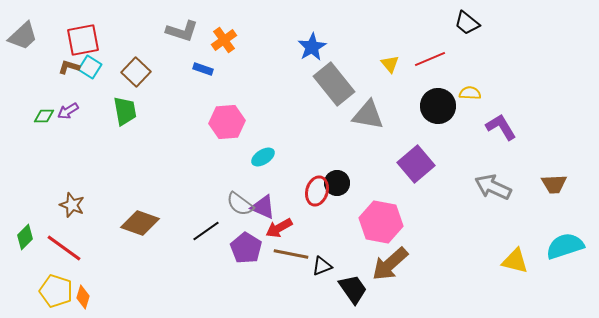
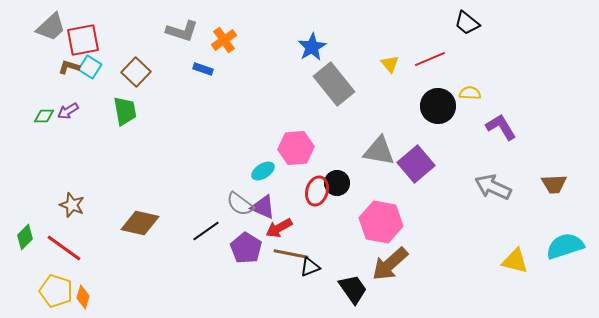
gray trapezoid at (23, 36): moved 28 px right, 9 px up
gray triangle at (368, 115): moved 11 px right, 36 px down
pink hexagon at (227, 122): moved 69 px right, 26 px down
cyan ellipse at (263, 157): moved 14 px down
brown diamond at (140, 223): rotated 6 degrees counterclockwise
black triangle at (322, 266): moved 12 px left, 1 px down
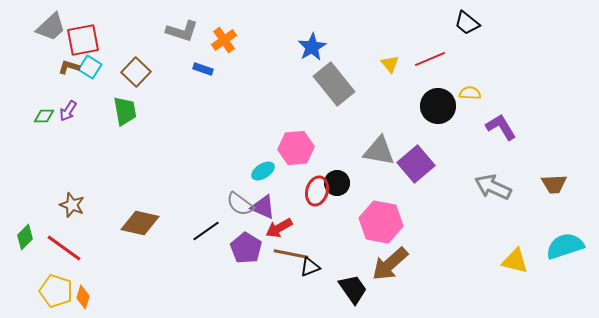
purple arrow at (68, 111): rotated 25 degrees counterclockwise
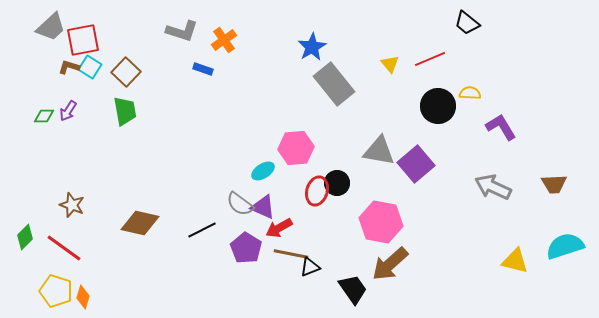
brown square at (136, 72): moved 10 px left
black line at (206, 231): moved 4 px left, 1 px up; rotated 8 degrees clockwise
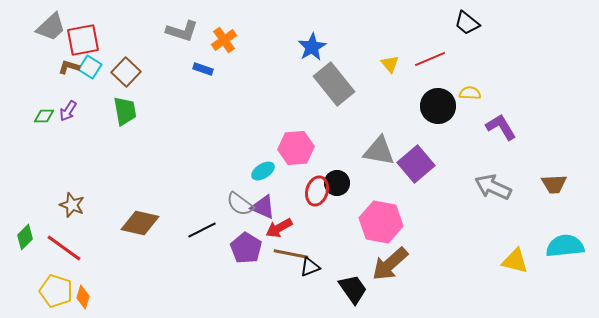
cyan semicircle at (565, 246): rotated 12 degrees clockwise
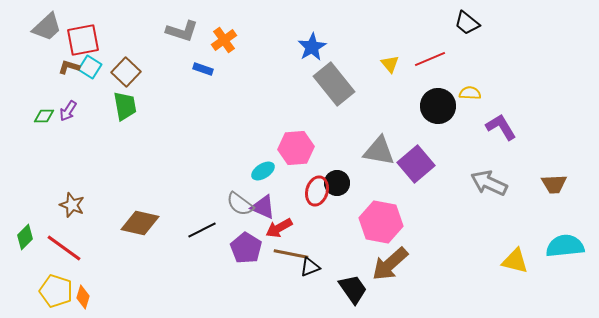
gray trapezoid at (51, 27): moved 4 px left
green trapezoid at (125, 111): moved 5 px up
gray arrow at (493, 187): moved 4 px left, 4 px up
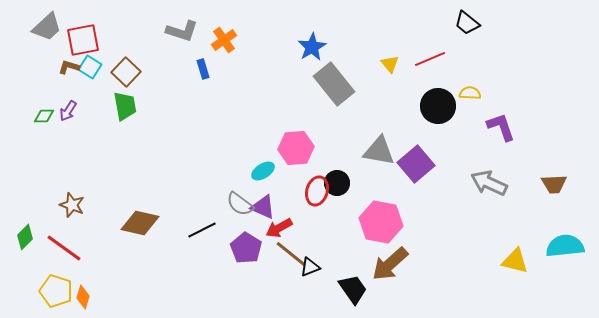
blue rectangle at (203, 69): rotated 54 degrees clockwise
purple L-shape at (501, 127): rotated 12 degrees clockwise
brown line at (291, 254): rotated 28 degrees clockwise
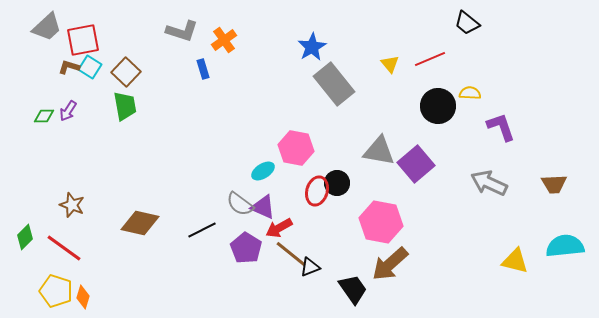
pink hexagon at (296, 148): rotated 16 degrees clockwise
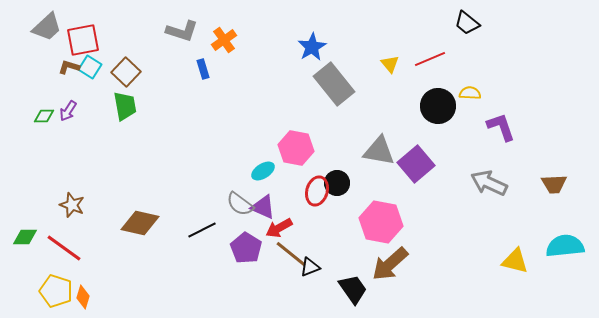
green diamond at (25, 237): rotated 45 degrees clockwise
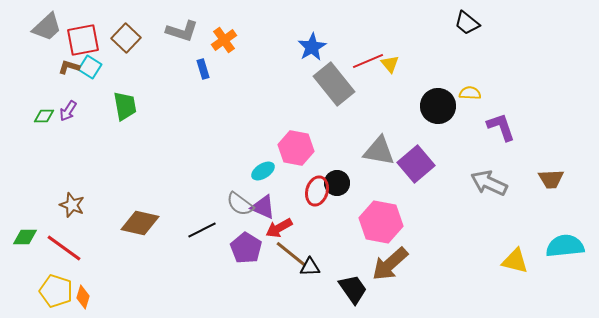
red line at (430, 59): moved 62 px left, 2 px down
brown square at (126, 72): moved 34 px up
brown trapezoid at (554, 184): moved 3 px left, 5 px up
black triangle at (310, 267): rotated 20 degrees clockwise
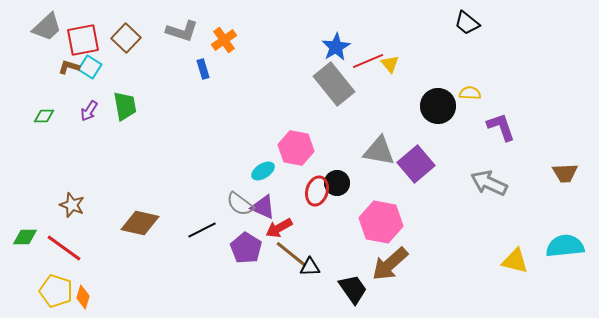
blue star at (312, 47): moved 24 px right
purple arrow at (68, 111): moved 21 px right
brown trapezoid at (551, 179): moved 14 px right, 6 px up
